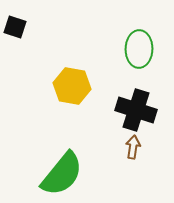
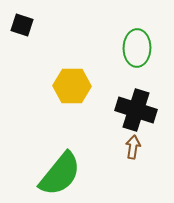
black square: moved 7 px right, 2 px up
green ellipse: moved 2 px left, 1 px up
yellow hexagon: rotated 9 degrees counterclockwise
green semicircle: moved 2 px left
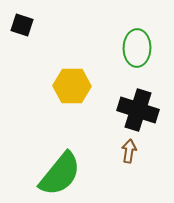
black cross: moved 2 px right
brown arrow: moved 4 px left, 4 px down
